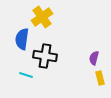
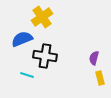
blue semicircle: rotated 60 degrees clockwise
cyan line: moved 1 px right
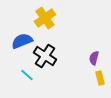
yellow cross: moved 3 px right, 1 px down
blue semicircle: moved 2 px down
black cross: rotated 25 degrees clockwise
cyan line: rotated 24 degrees clockwise
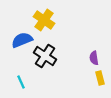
yellow cross: moved 1 px left, 2 px down; rotated 20 degrees counterclockwise
blue semicircle: moved 1 px up
purple semicircle: rotated 24 degrees counterclockwise
cyan line: moved 6 px left, 7 px down; rotated 24 degrees clockwise
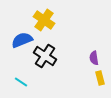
cyan line: rotated 32 degrees counterclockwise
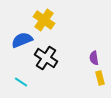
black cross: moved 1 px right, 2 px down
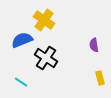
purple semicircle: moved 13 px up
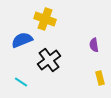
yellow cross: moved 1 px right, 1 px up; rotated 15 degrees counterclockwise
black cross: moved 3 px right, 2 px down; rotated 20 degrees clockwise
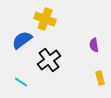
blue semicircle: rotated 15 degrees counterclockwise
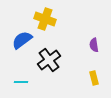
yellow rectangle: moved 6 px left
cyan line: rotated 32 degrees counterclockwise
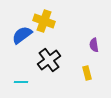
yellow cross: moved 1 px left, 2 px down
blue semicircle: moved 5 px up
yellow rectangle: moved 7 px left, 5 px up
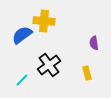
yellow cross: rotated 15 degrees counterclockwise
purple semicircle: moved 2 px up
black cross: moved 5 px down
cyan line: moved 1 px right, 2 px up; rotated 48 degrees counterclockwise
